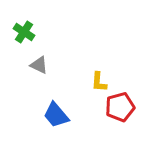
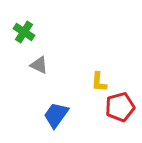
blue trapezoid: rotated 76 degrees clockwise
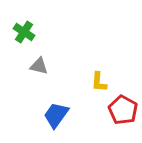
gray triangle: moved 1 px down; rotated 12 degrees counterclockwise
red pentagon: moved 3 px right, 3 px down; rotated 28 degrees counterclockwise
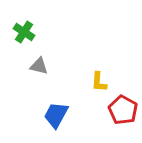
blue trapezoid: rotated 8 degrees counterclockwise
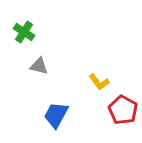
yellow L-shape: rotated 40 degrees counterclockwise
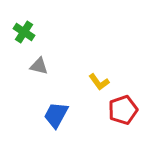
red pentagon: rotated 24 degrees clockwise
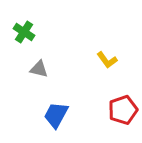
gray triangle: moved 3 px down
yellow L-shape: moved 8 px right, 22 px up
